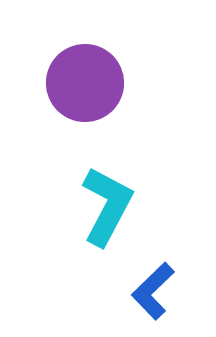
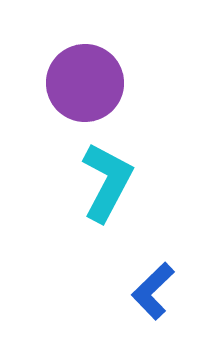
cyan L-shape: moved 24 px up
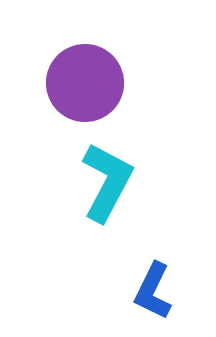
blue L-shape: rotated 20 degrees counterclockwise
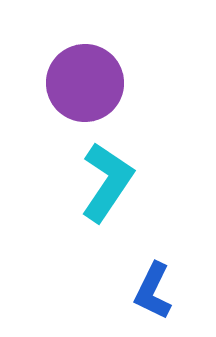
cyan L-shape: rotated 6 degrees clockwise
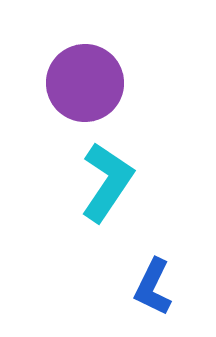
blue L-shape: moved 4 px up
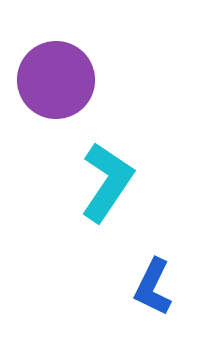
purple circle: moved 29 px left, 3 px up
